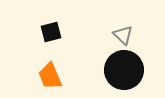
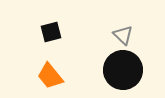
black circle: moved 1 px left
orange trapezoid: rotated 16 degrees counterclockwise
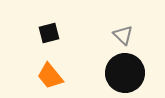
black square: moved 2 px left, 1 px down
black circle: moved 2 px right, 3 px down
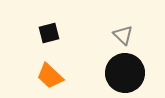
orange trapezoid: rotated 8 degrees counterclockwise
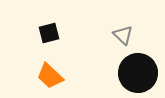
black circle: moved 13 px right
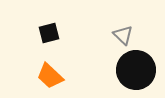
black circle: moved 2 px left, 3 px up
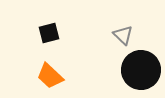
black circle: moved 5 px right
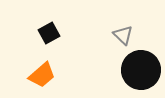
black square: rotated 15 degrees counterclockwise
orange trapezoid: moved 8 px left, 1 px up; rotated 84 degrees counterclockwise
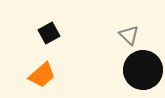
gray triangle: moved 6 px right
black circle: moved 2 px right
